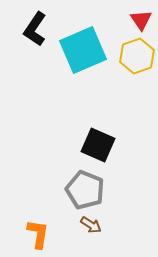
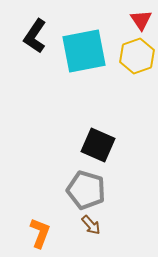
black L-shape: moved 7 px down
cyan square: moved 1 px right, 1 px down; rotated 12 degrees clockwise
gray pentagon: moved 1 px right; rotated 6 degrees counterclockwise
brown arrow: rotated 15 degrees clockwise
orange L-shape: moved 2 px right, 1 px up; rotated 12 degrees clockwise
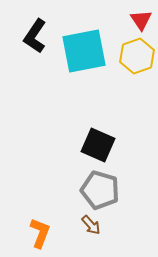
gray pentagon: moved 14 px right
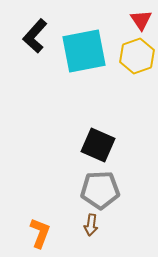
black L-shape: rotated 8 degrees clockwise
gray pentagon: rotated 18 degrees counterclockwise
brown arrow: rotated 50 degrees clockwise
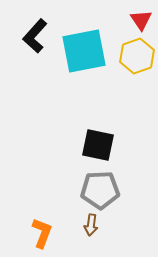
black square: rotated 12 degrees counterclockwise
orange L-shape: moved 2 px right
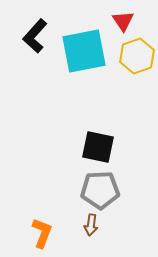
red triangle: moved 18 px left, 1 px down
black square: moved 2 px down
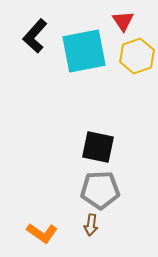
orange L-shape: rotated 104 degrees clockwise
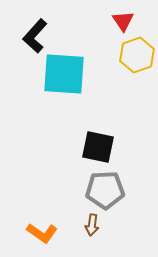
cyan square: moved 20 px left, 23 px down; rotated 15 degrees clockwise
yellow hexagon: moved 1 px up
gray pentagon: moved 5 px right
brown arrow: moved 1 px right
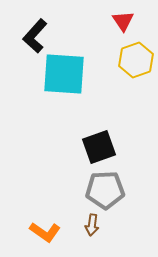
yellow hexagon: moved 1 px left, 5 px down
black square: moved 1 px right; rotated 32 degrees counterclockwise
orange L-shape: moved 3 px right, 1 px up
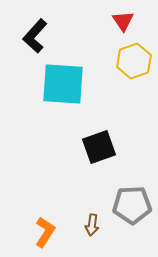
yellow hexagon: moved 2 px left, 1 px down
cyan square: moved 1 px left, 10 px down
gray pentagon: moved 27 px right, 15 px down
orange L-shape: rotated 92 degrees counterclockwise
